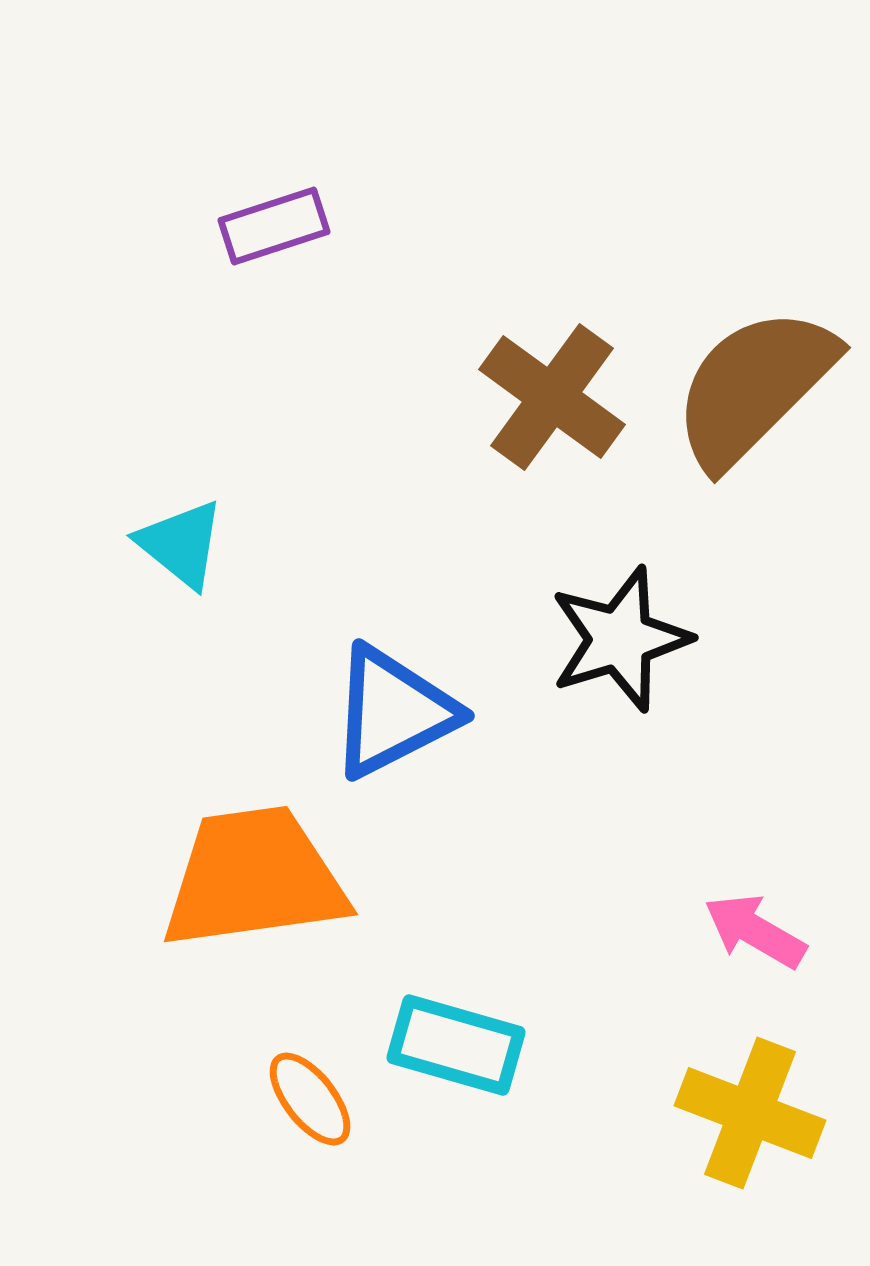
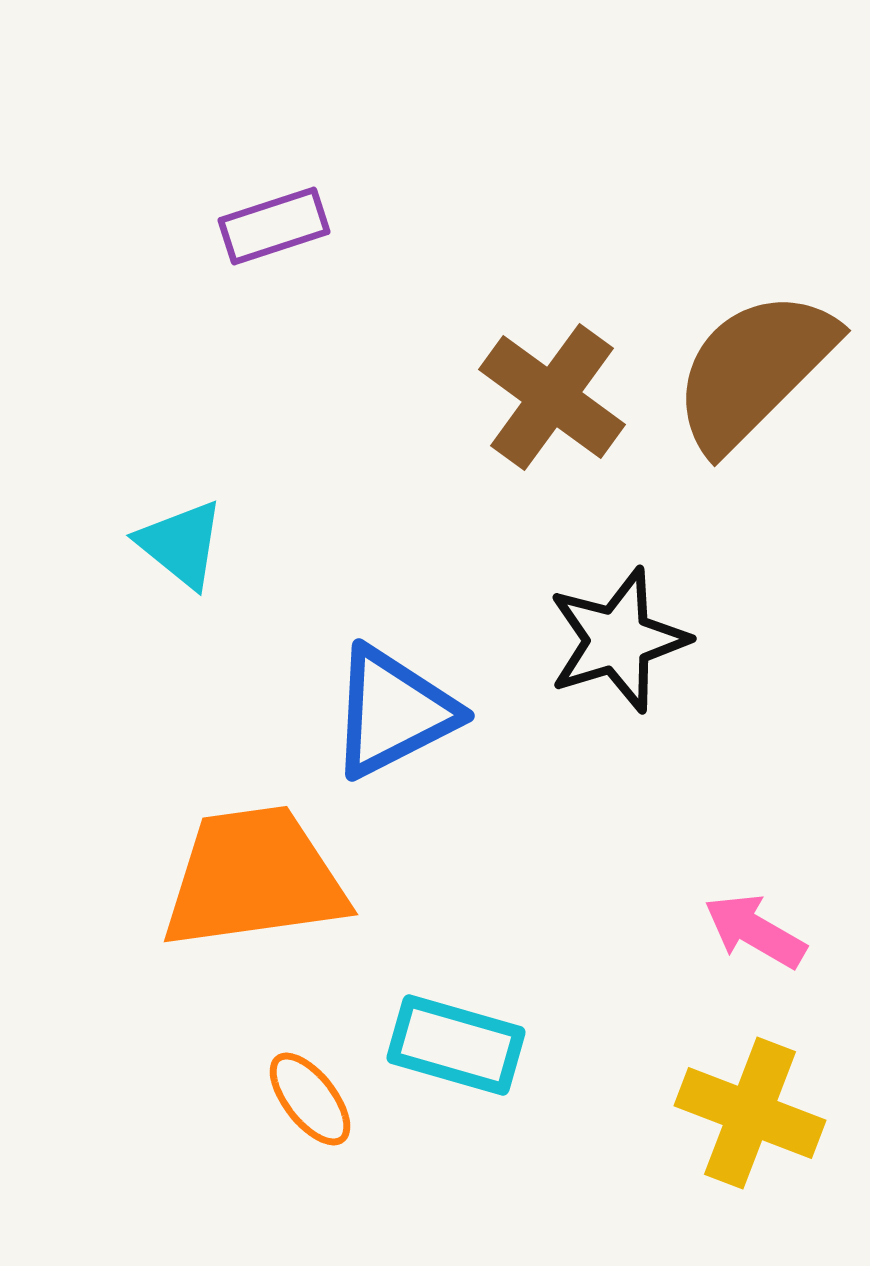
brown semicircle: moved 17 px up
black star: moved 2 px left, 1 px down
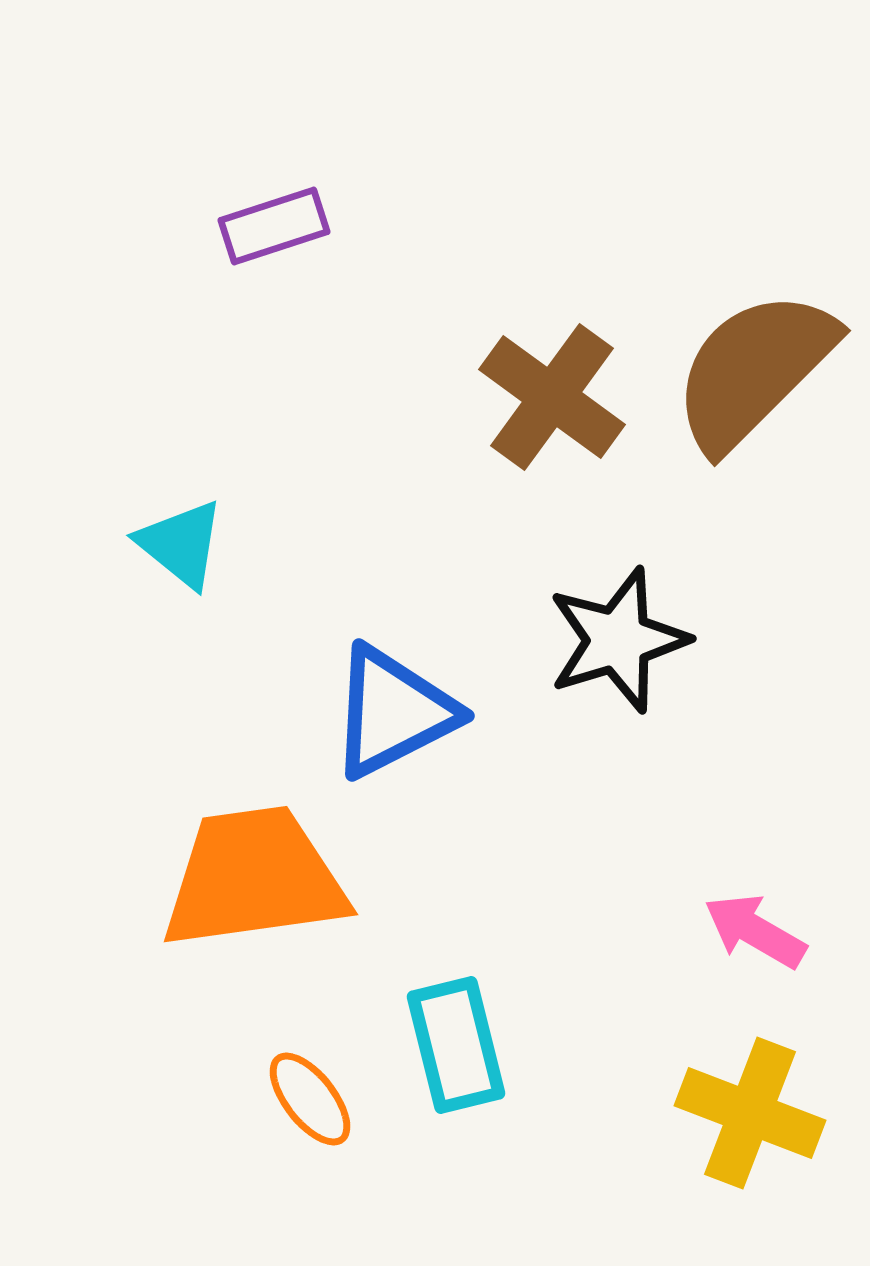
cyan rectangle: rotated 60 degrees clockwise
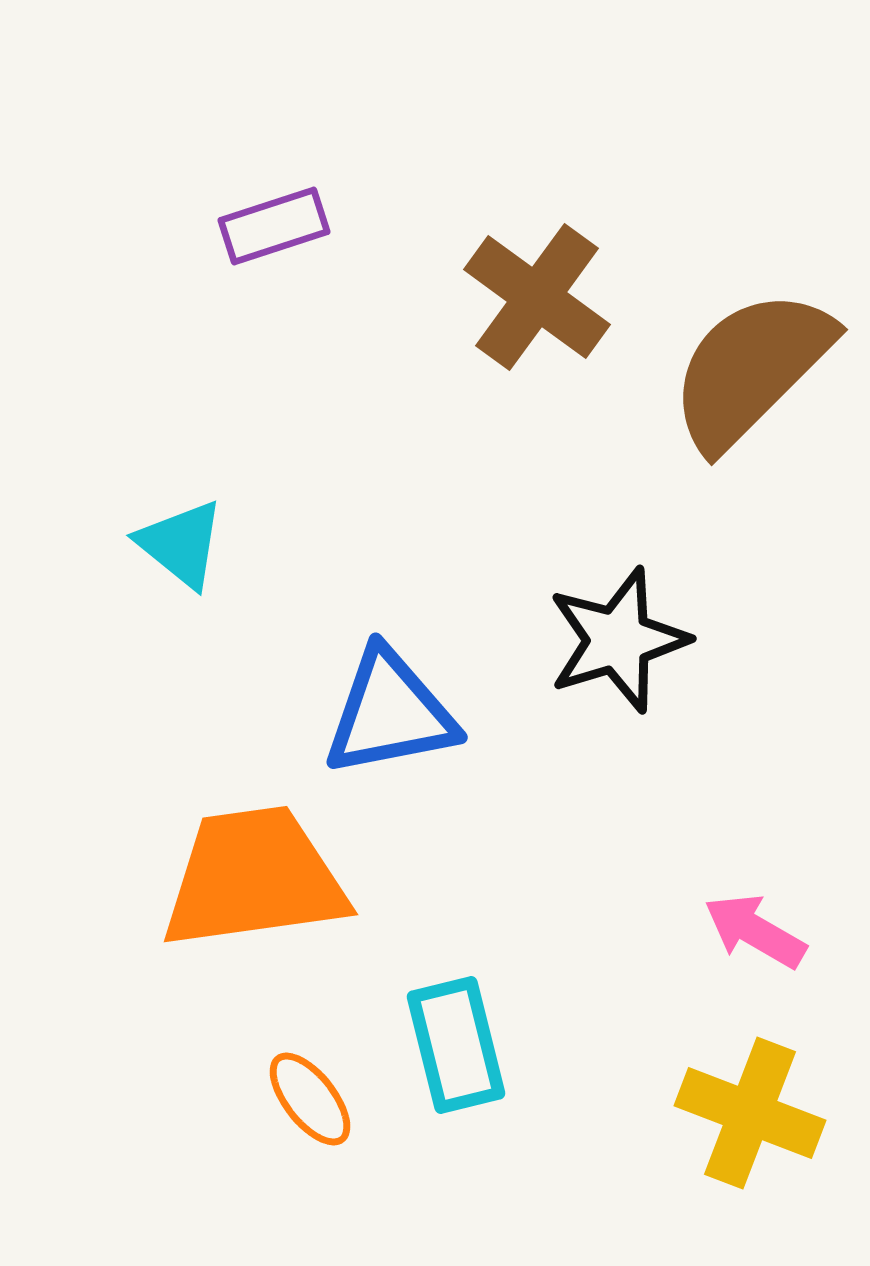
brown semicircle: moved 3 px left, 1 px up
brown cross: moved 15 px left, 100 px up
blue triangle: moved 3 px left, 1 px down; rotated 16 degrees clockwise
